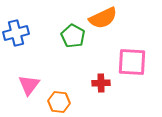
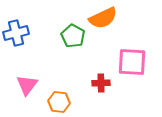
pink triangle: moved 2 px left
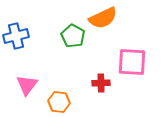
blue cross: moved 3 px down
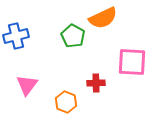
red cross: moved 5 px left
orange hexagon: moved 7 px right; rotated 15 degrees clockwise
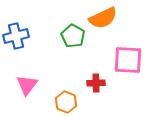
pink square: moved 4 px left, 2 px up
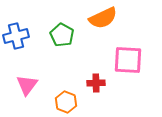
green pentagon: moved 11 px left, 1 px up
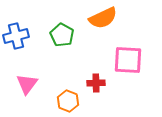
pink triangle: moved 1 px up
orange hexagon: moved 2 px right, 1 px up
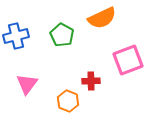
orange semicircle: moved 1 px left
pink square: rotated 24 degrees counterclockwise
red cross: moved 5 px left, 2 px up
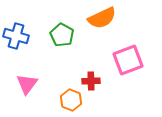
blue cross: rotated 30 degrees clockwise
orange hexagon: moved 3 px right, 1 px up
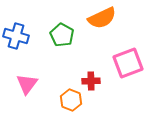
pink square: moved 3 px down
